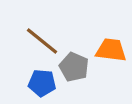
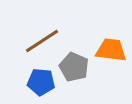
brown line: rotated 72 degrees counterclockwise
blue pentagon: moved 1 px left, 1 px up
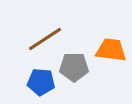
brown line: moved 3 px right, 2 px up
gray pentagon: rotated 24 degrees counterclockwise
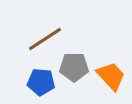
orange trapezoid: moved 26 px down; rotated 40 degrees clockwise
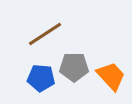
brown line: moved 5 px up
blue pentagon: moved 4 px up
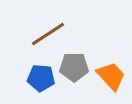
brown line: moved 3 px right
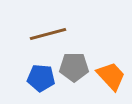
brown line: rotated 18 degrees clockwise
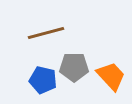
brown line: moved 2 px left, 1 px up
blue pentagon: moved 2 px right, 2 px down; rotated 8 degrees clockwise
